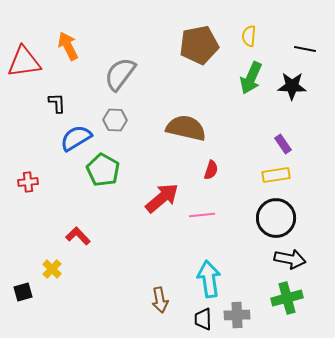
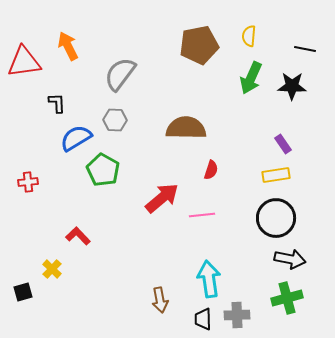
brown semicircle: rotated 12 degrees counterclockwise
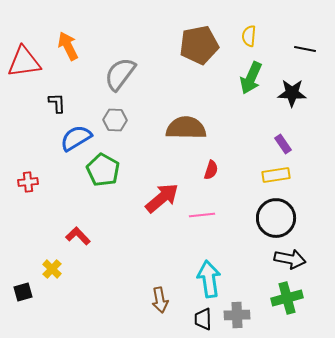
black star: moved 7 px down
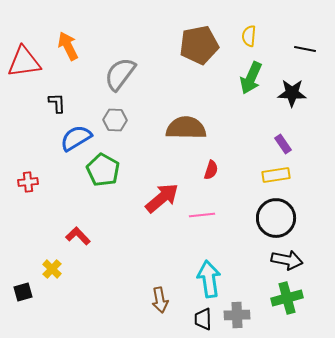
black arrow: moved 3 px left, 1 px down
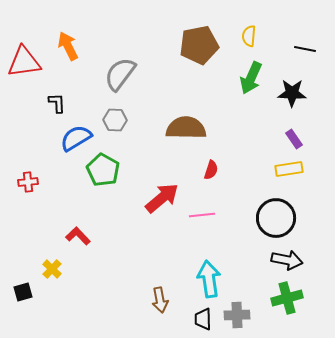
purple rectangle: moved 11 px right, 5 px up
yellow rectangle: moved 13 px right, 6 px up
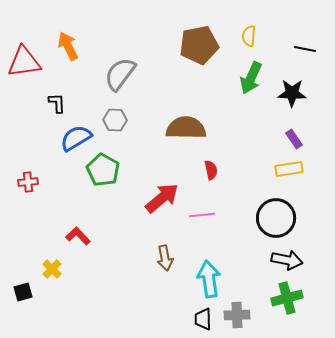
red semicircle: rotated 30 degrees counterclockwise
brown arrow: moved 5 px right, 42 px up
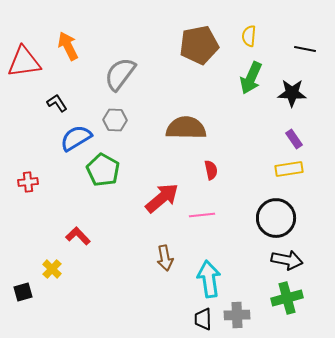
black L-shape: rotated 30 degrees counterclockwise
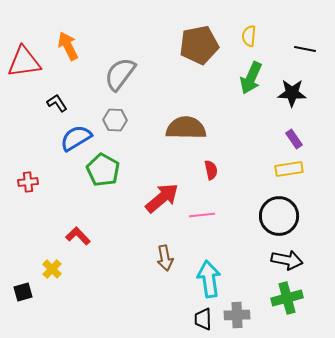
black circle: moved 3 px right, 2 px up
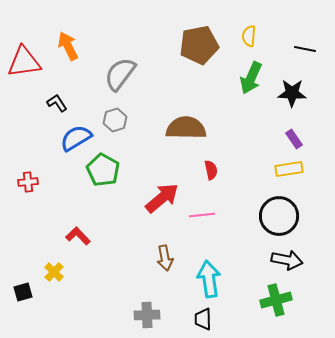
gray hexagon: rotated 20 degrees counterclockwise
yellow cross: moved 2 px right, 3 px down
green cross: moved 11 px left, 2 px down
gray cross: moved 90 px left
